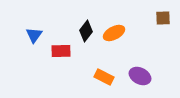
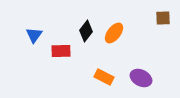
orange ellipse: rotated 25 degrees counterclockwise
purple ellipse: moved 1 px right, 2 px down
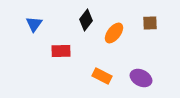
brown square: moved 13 px left, 5 px down
black diamond: moved 11 px up
blue triangle: moved 11 px up
orange rectangle: moved 2 px left, 1 px up
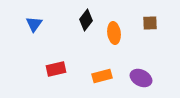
orange ellipse: rotated 45 degrees counterclockwise
red rectangle: moved 5 px left, 18 px down; rotated 12 degrees counterclockwise
orange rectangle: rotated 42 degrees counterclockwise
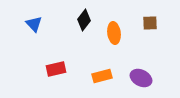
black diamond: moved 2 px left
blue triangle: rotated 18 degrees counterclockwise
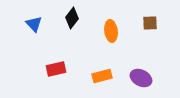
black diamond: moved 12 px left, 2 px up
orange ellipse: moved 3 px left, 2 px up
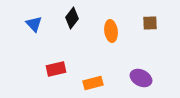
orange rectangle: moved 9 px left, 7 px down
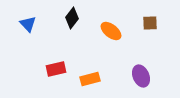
blue triangle: moved 6 px left
orange ellipse: rotated 45 degrees counterclockwise
purple ellipse: moved 2 px up; rotated 40 degrees clockwise
orange rectangle: moved 3 px left, 4 px up
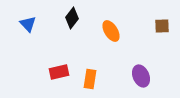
brown square: moved 12 px right, 3 px down
orange ellipse: rotated 20 degrees clockwise
red rectangle: moved 3 px right, 3 px down
orange rectangle: rotated 66 degrees counterclockwise
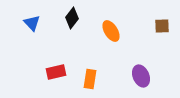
blue triangle: moved 4 px right, 1 px up
red rectangle: moved 3 px left
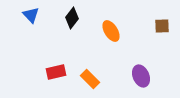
blue triangle: moved 1 px left, 8 px up
orange rectangle: rotated 54 degrees counterclockwise
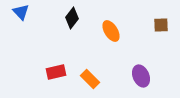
blue triangle: moved 10 px left, 3 px up
brown square: moved 1 px left, 1 px up
